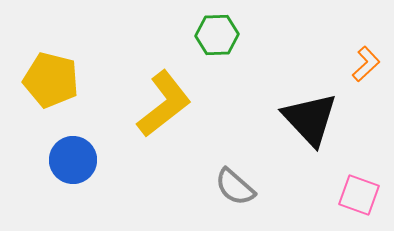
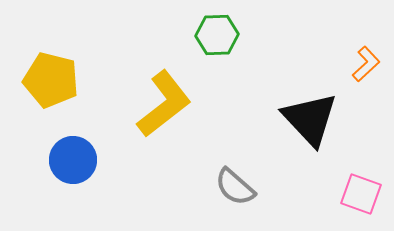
pink square: moved 2 px right, 1 px up
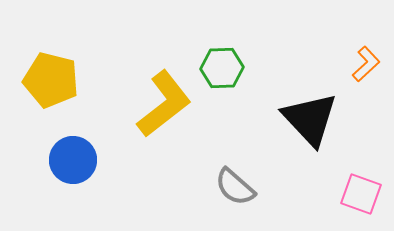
green hexagon: moved 5 px right, 33 px down
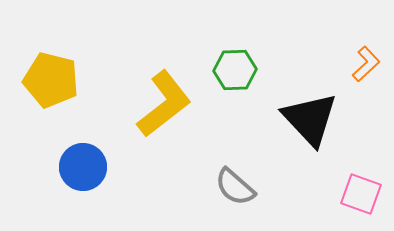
green hexagon: moved 13 px right, 2 px down
blue circle: moved 10 px right, 7 px down
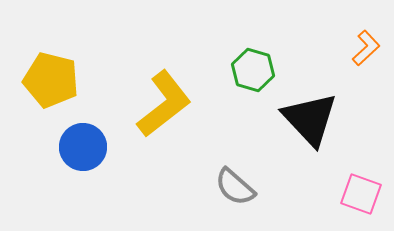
orange L-shape: moved 16 px up
green hexagon: moved 18 px right; rotated 18 degrees clockwise
blue circle: moved 20 px up
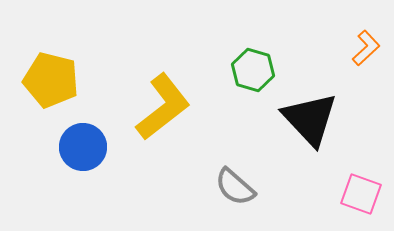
yellow L-shape: moved 1 px left, 3 px down
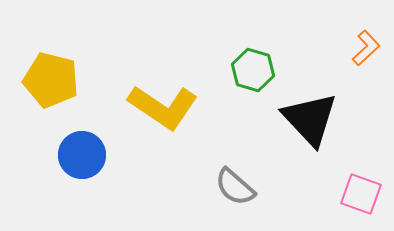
yellow L-shape: rotated 72 degrees clockwise
blue circle: moved 1 px left, 8 px down
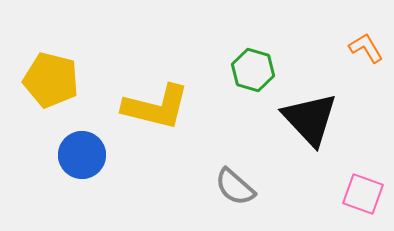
orange L-shape: rotated 78 degrees counterclockwise
yellow L-shape: moved 7 px left; rotated 20 degrees counterclockwise
pink square: moved 2 px right
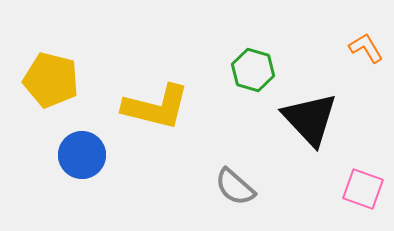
pink square: moved 5 px up
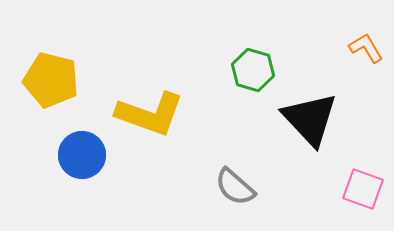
yellow L-shape: moved 6 px left, 7 px down; rotated 6 degrees clockwise
